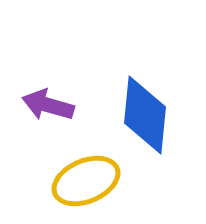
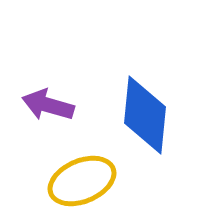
yellow ellipse: moved 4 px left
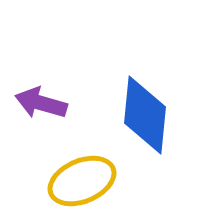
purple arrow: moved 7 px left, 2 px up
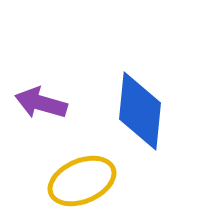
blue diamond: moved 5 px left, 4 px up
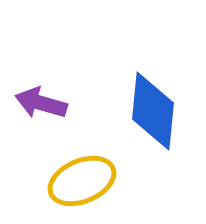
blue diamond: moved 13 px right
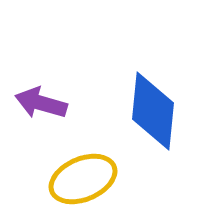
yellow ellipse: moved 1 px right, 2 px up
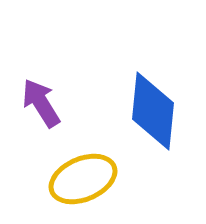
purple arrow: rotated 42 degrees clockwise
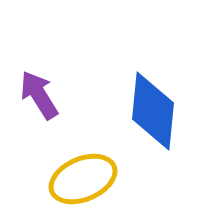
purple arrow: moved 2 px left, 8 px up
